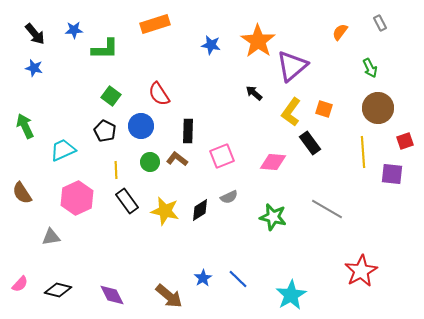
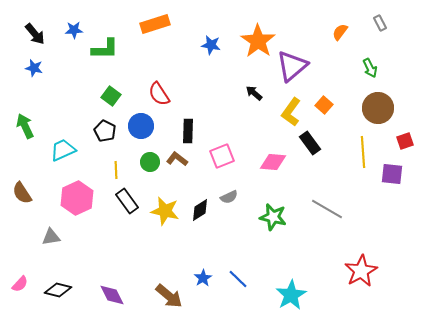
orange square at (324, 109): moved 4 px up; rotated 24 degrees clockwise
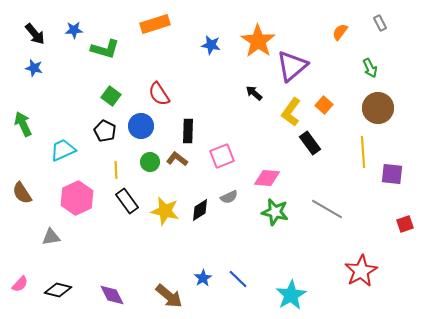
green L-shape at (105, 49): rotated 16 degrees clockwise
green arrow at (25, 126): moved 2 px left, 2 px up
red square at (405, 141): moved 83 px down
pink diamond at (273, 162): moved 6 px left, 16 px down
green star at (273, 217): moved 2 px right, 5 px up
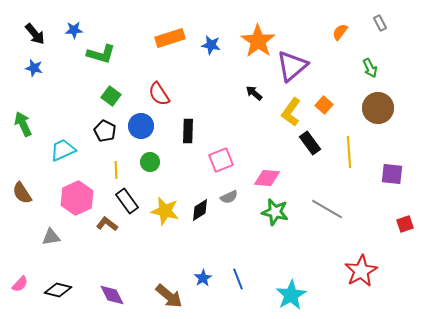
orange rectangle at (155, 24): moved 15 px right, 14 px down
green L-shape at (105, 49): moved 4 px left, 5 px down
yellow line at (363, 152): moved 14 px left
pink square at (222, 156): moved 1 px left, 4 px down
brown L-shape at (177, 159): moved 70 px left, 65 px down
blue line at (238, 279): rotated 25 degrees clockwise
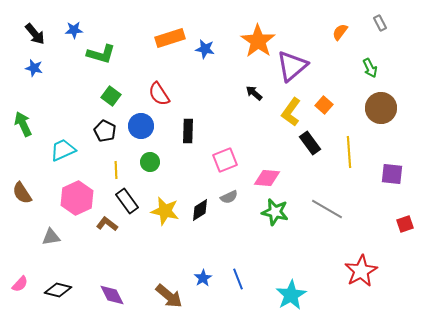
blue star at (211, 45): moved 6 px left, 4 px down
brown circle at (378, 108): moved 3 px right
pink square at (221, 160): moved 4 px right
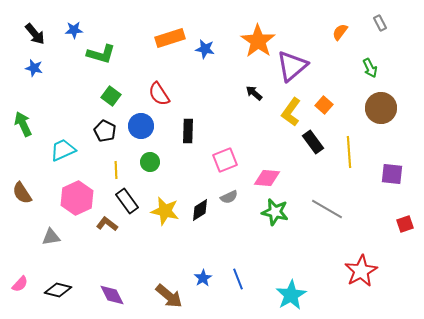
black rectangle at (310, 143): moved 3 px right, 1 px up
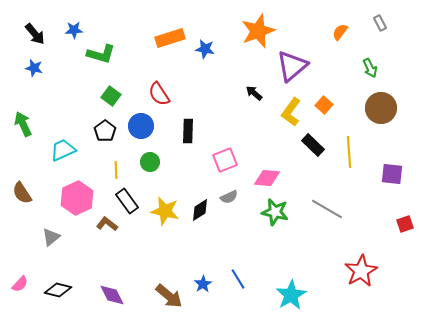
orange star at (258, 41): moved 10 px up; rotated 16 degrees clockwise
black pentagon at (105, 131): rotated 10 degrees clockwise
black rectangle at (313, 142): moved 3 px down; rotated 10 degrees counterclockwise
gray triangle at (51, 237): rotated 30 degrees counterclockwise
blue star at (203, 278): moved 6 px down
blue line at (238, 279): rotated 10 degrees counterclockwise
